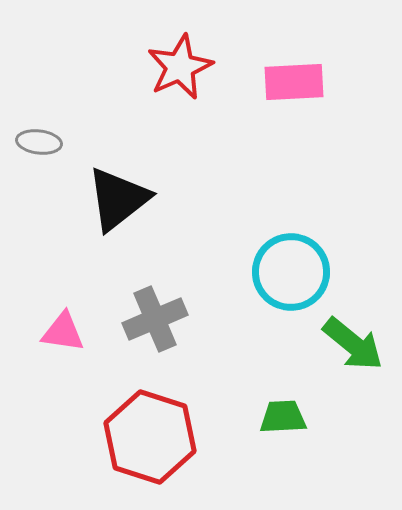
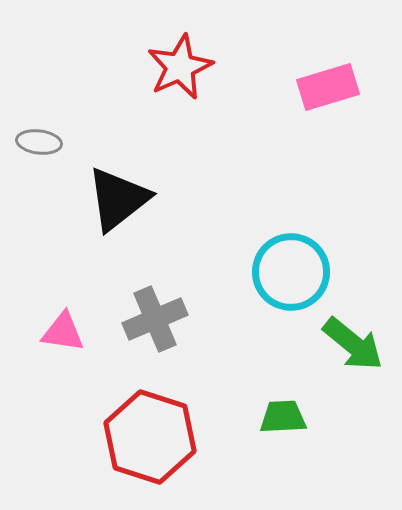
pink rectangle: moved 34 px right, 5 px down; rotated 14 degrees counterclockwise
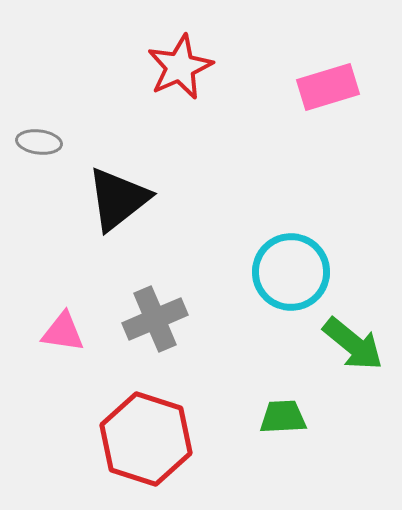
red hexagon: moved 4 px left, 2 px down
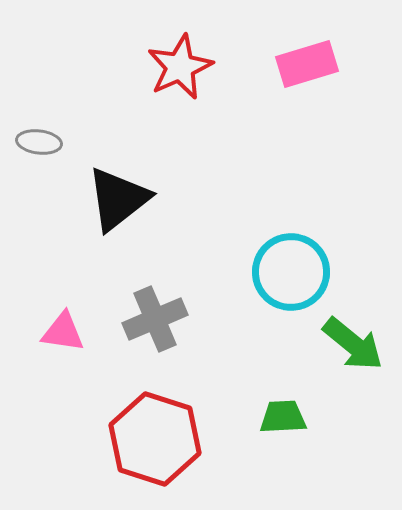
pink rectangle: moved 21 px left, 23 px up
red hexagon: moved 9 px right
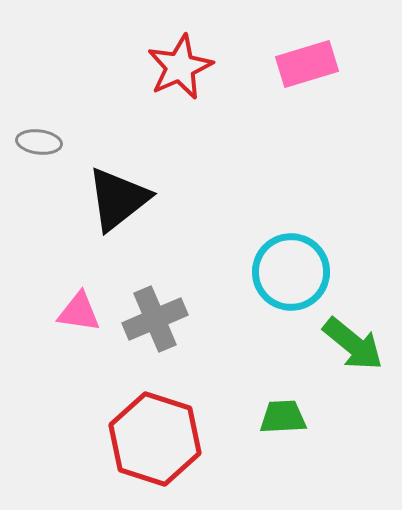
pink triangle: moved 16 px right, 20 px up
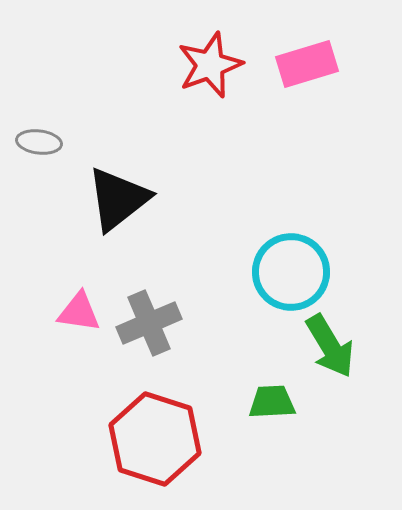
red star: moved 30 px right, 2 px up; rotated 4 degrees clockwise
gray cross: moved 6 px left, 4 px down
green arrow: moved 23 px left, 2 px down; rotated 20 degrees clockwise
green trapezoid: moved 11 px left, 15 px up
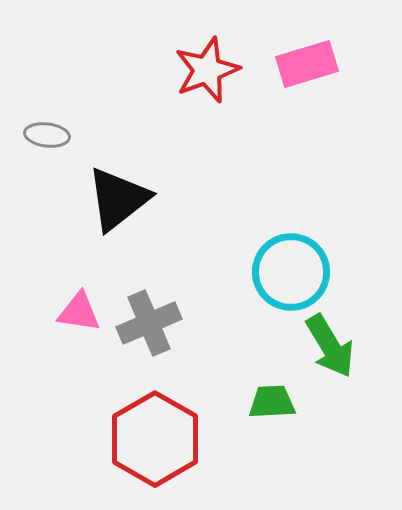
red star: moved 3 px left, 5 px down
gray ellipse: moved 8 px right, 7 px up
red hexagon: rotated 12 degrees clockwise
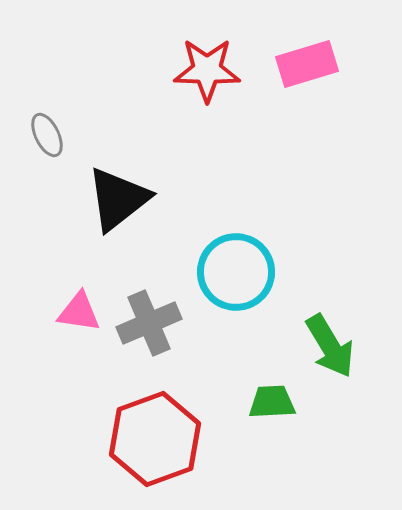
red star: rotated 22 degrees clockwise
gray ellipse: rotated 57 degrees clockwise
cyan circle: moved 55 px left
red hexagon: rotated 10 degrees clockwise
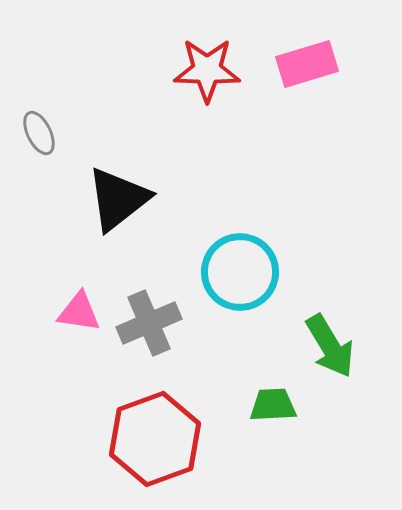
gray ellipse: moved 8 px left, 2 px up
cyan circle: moved 4 px right
green trapezoid: moved 1 px right, 3 px down
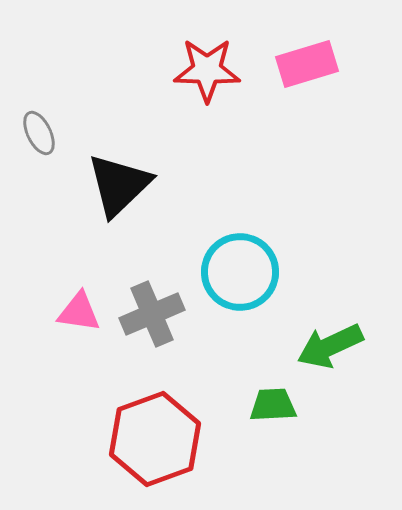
black triangle: moved 1 px right, 14 px up; rotated 6 degrees counterclockwise
gray cross: moved 3 px right, 9 px up
green arrow: rotated 96 degrees clockwise
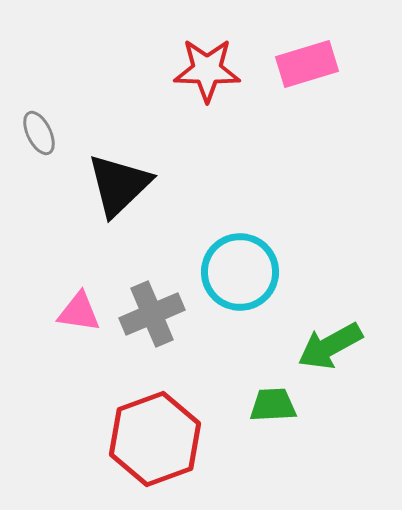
green arrow: rotated 4 degrees counterclockwise
